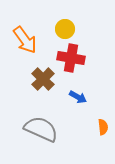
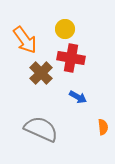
brown cross: moved 2 px left, 6 px up
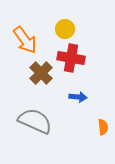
blue arrow: rotated 24 degrees counterclockwise
gray semicircle: moved 6 px left, 8 px up
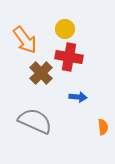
red cross: moved 2 px left, 1 px up
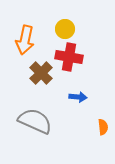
orange arrow: rotated 48 degrees clockwise
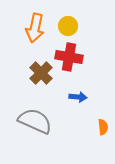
yellow circle: moved 3 px right, 3 px up
orange arrow: moved 10 px right, 12 px up
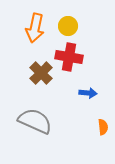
blue arrow: moved 10 px right, 4 px up
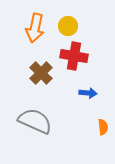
red cross: moved 5 px right, 1 px up
